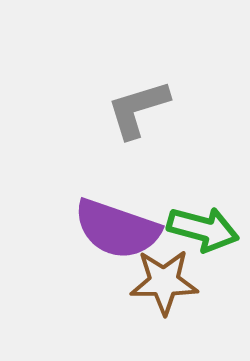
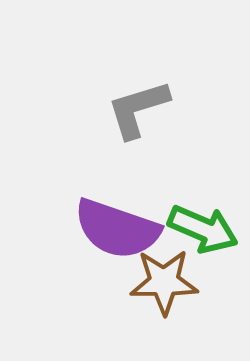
green arrow: rotated 8 degrees clockwise
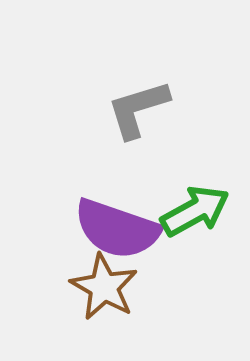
green arrow: moved 8 px left, 18 px up; rotated 52 degrees counterclockwise
brown star: moved 60 px left, 5 px down; rotated 30 degrees clockwise
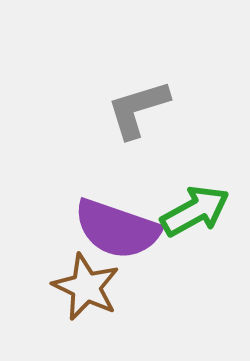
brown star: moved 18 px left; rotated 4 degrees counterclockwise
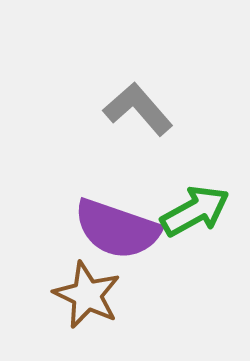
gray L-shape: rotated 66 degrees clockwise
brown star: moved 1 px right, 8 px down
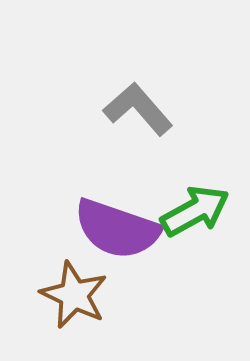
brown star: moved 13 px left
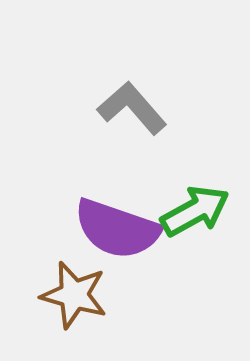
gray L-shape: moved 6 px left, 1 px up
brown star: rotated 10 degrees counterclockwise
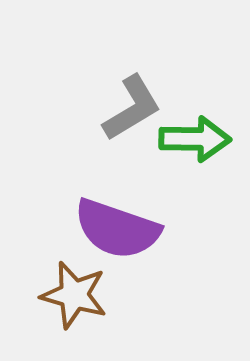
gray L-shape: rotated 100 degrees clockwise
green arrow: moved 72 px up; rotated 30 degrees clockwise
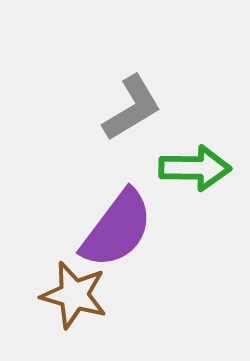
green arrow: moved 29 px down
purple semicircle: rotated 72 degrees counterclockwise
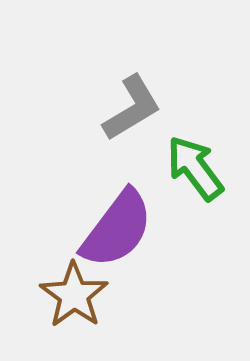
green arrow: rotated 128 degrees counterclockwise
brown star: rotated 20 degrees clockwise
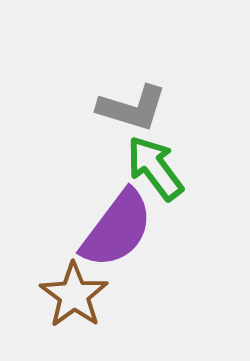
gray L-shape: rotated 48 degrees clockwise
green arrow: moved 40 px left
